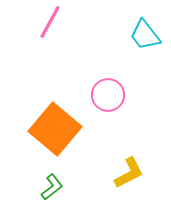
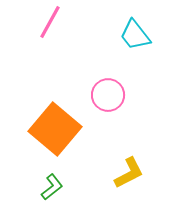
cyan trapezoid: moved 10 px left
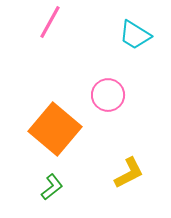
cyan trapezoid: rotated 20 degrees counterclockwise
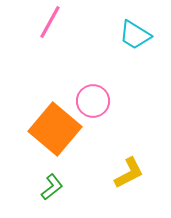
pink circle: moved 15 px left, 6 px down
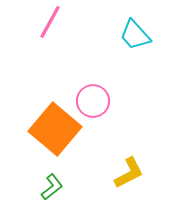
cyan trapezoid: rotated 16 degrees clockwise
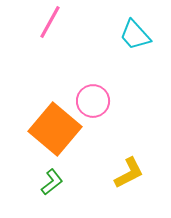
green L-shape: moved 5 px up
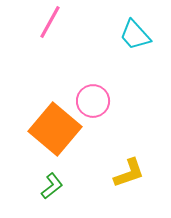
yellow L-shape: rotated 8 degrees clockwise
green L-shape: moved 4 px down
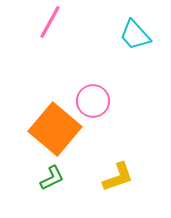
yellow L-shape: moved 11 px left, 4 px down
green L-shape: moved 8 px up; rotated 12 degrees clockwise
